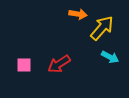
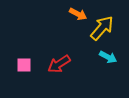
orange arrow: rotated 18 degrees clockwise
cyan arrow: moved 2 px left
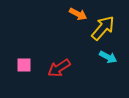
yellow arrow: moved 1 px right
red arrow: moved 4 px down
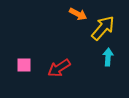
cyan arrow: rotated 114 degrees counterclockwise
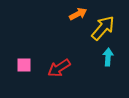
orange arrow: rotated 54 degrees counterclockwise
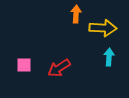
orange arrow: moved 2 px left; rotated 60 degrees counterclockwise
yellow arrow: rotated 52 degrees clockwise
cyan arrow: moved 1 px right
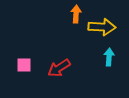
yellow arrow: moved 1 px left, 1 px up
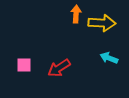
yellow arrow: moved 4 px up
cyan arrow: moved 1 px down; rotated 72 degrees counterclockwise
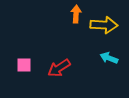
yellow arrow: moved 2 px right, 2 px down
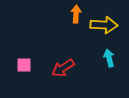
cyan arrow: rotated 54 degrees clockwise
red arrow: moved 4 px right
